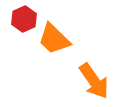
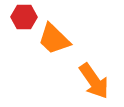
red hexagon: moved 2 px up; rotated 25 degrees clockwise
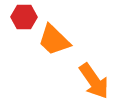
orange trapezoid: moved 1 px down
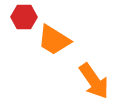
orange trapezoid: rotated 12 degrees counterclockwise
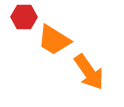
orange arrow: moved 5 px left, 9 px up
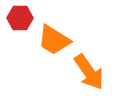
red hexagon: moved 4 px left, 1 px down
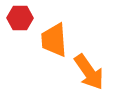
orange trapezoid: rotated 54 degrees clockwise
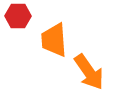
red hexagon: moved 2 px left, 2 px up
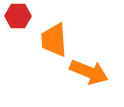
orange arrow: rotated 33 degrees counterclockwise
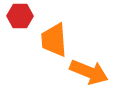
red hexagon: moved 2 px right
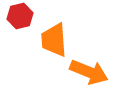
red hexagon: rotated 15 degrees counterclockwise
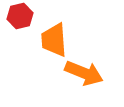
orange arrow: moved 5 px left, 1 px down
